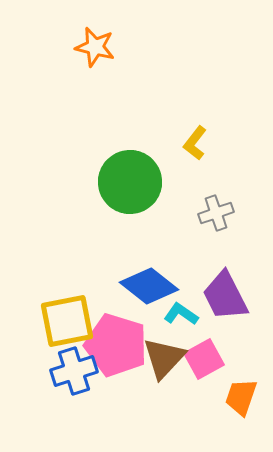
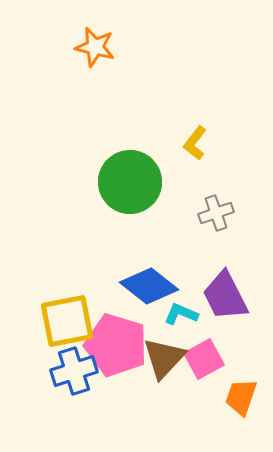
cyan L-shape: rotated 12 degrees counterclockwise
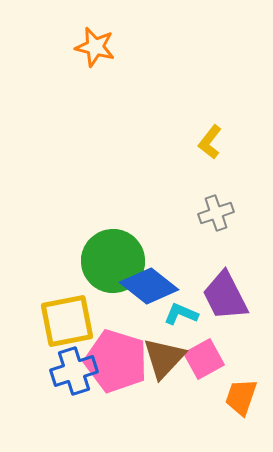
yellow L-shape: moved 15 px right, 1 px up
green circle: moved 17 px left, 79 px down
pink pentagon: moved 16 px down
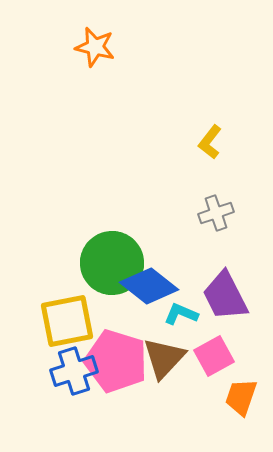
green circle: moved 1 px left, 2 px down
pink square: moved 10 px right, 3 px up
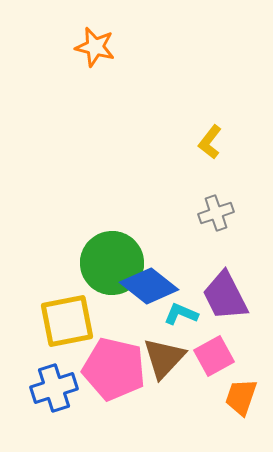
pink pentagon: moved 2 px left, 8 px down; rotated 4 degrees counterclockwise
blue cross: moved 20 px left, 17 px down
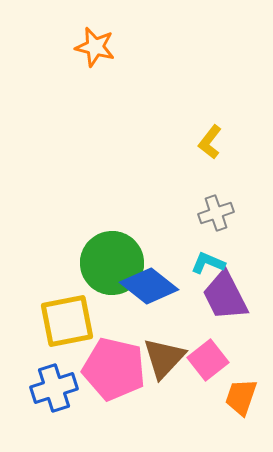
cyan L-shape: moved 27 px right, 51 px up
pink square: moved 6 px left, 4 px down; rotated 9 degrees counterclockwise
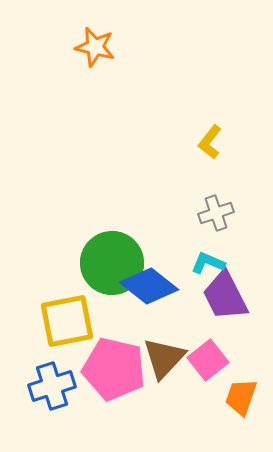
blue cross: moved 2 px left, 2 px up
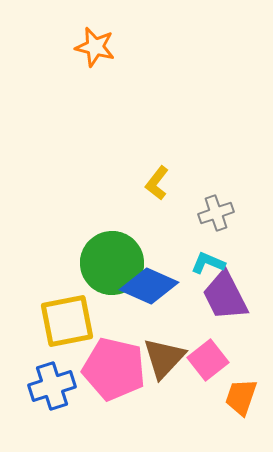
yellow L-shape: moved 53 px left, 41 px down
blue diamond: rotated 14 degrees counterclockwise
